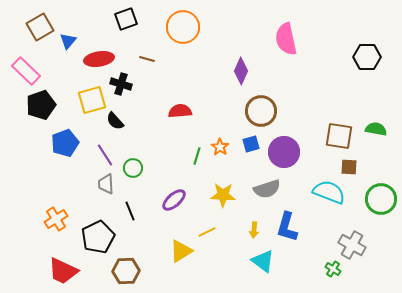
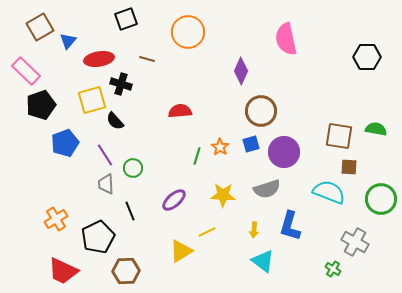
orange circle at (183, 27): moved 5 px right, 5 px down
blue L-shape at (287, 227): moved 3 px right, 1 px up
gray cross at (352, 245): moved 3 px right, 3 px up
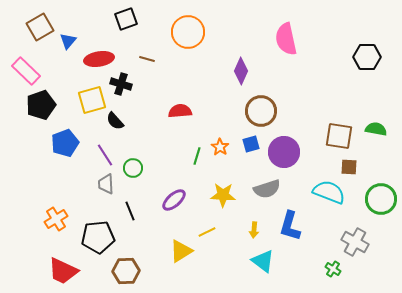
black pentagon at (98, 237): rotated 20 degrees clockwise
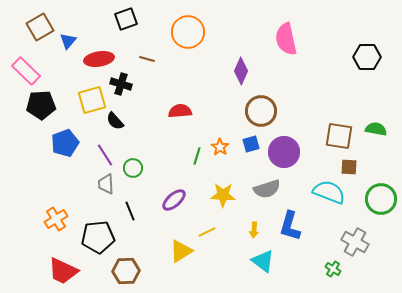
black pentagon at (41, 105): rotated 16 degrees clockwise
